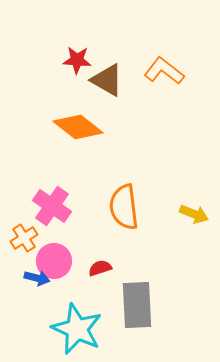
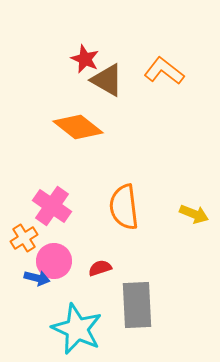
red star: moved 8 px right, 1 px up; rotated 20 degrees clockwise
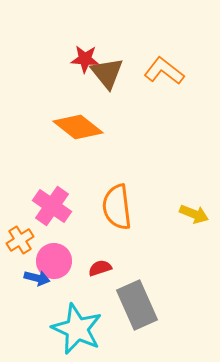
red star: rotated 20 degrees counterclockwise
brown triangle: moved 7 px up; rotated 21 degrees clockwise
orange semicircle: moved 7 px left
orange cross: moved 4 px left, 2 px down
gray rectangle: rotated 21 degrees counterclockwise
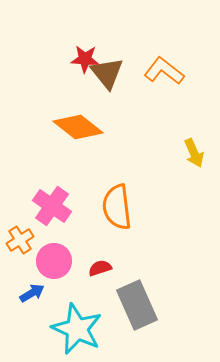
yellow arrow: moved 61 px up; rotated 44 degrees clockwise
blue arrow: moved 5 px left, 15 px down; rotated 45 degrees counterclockwise
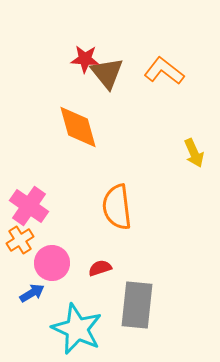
orange diamond: rotated 36 degrees clockwise
pink cross: moved 23 px left
pink circle: moved 2 px left, 2 px down
gray rectangle: rotated 30 degrees clockwise
